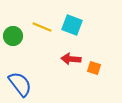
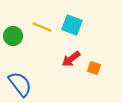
red arrow: rotated 42 degrees counterclockwise
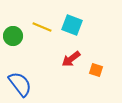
orange square: moved 2 px right, 2 px down
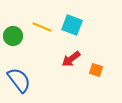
blue semicircle: moved 1 px left, 4 px up
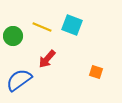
red arrow: moved 24 px left; rotated 12 degrees counterclockwise
orange square: moved 2 px down
blue semicircle: rotated 88 degrees counterclockwise
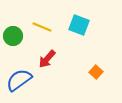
cyan square: moved 7 px right
orange square: rotated 24 degrees clockwise
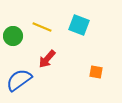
orange square: rotated 32 degrees counterclockwise
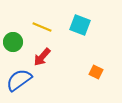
cyan square: moved 1 px right
green circle: moved 6 px down
red arrow: moved 5 px left, 2 px up
orange square: rotated 16 degrees clockwise
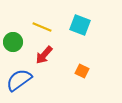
red arrow: moved 2 px right, 2 px up
orange square: moved 14 px left, 1 px up
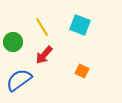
yellow line: rotated 36 degrees clockwise
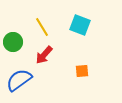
orange square: rotated 32 degrees counterclockwise
